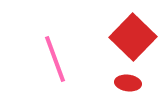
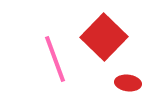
red square: moved 29 px left
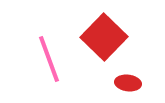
pink line: moved 6 px left
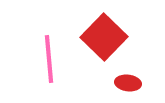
pink line: rotated 15 degrees clockwise
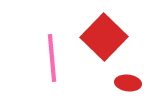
pink line: moved 3 px right, 1 px up
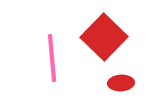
red ellipse: moved 7 px left; rotated 10 degrees counterclockwise
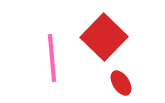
red ellipse: rotated 60 degrees clockwise
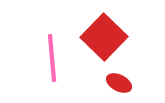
red ellipse: moved 2 px left; rotated 30 degrees counterclockwise
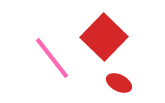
pink line: rotated 33 degrees counterclockwise
